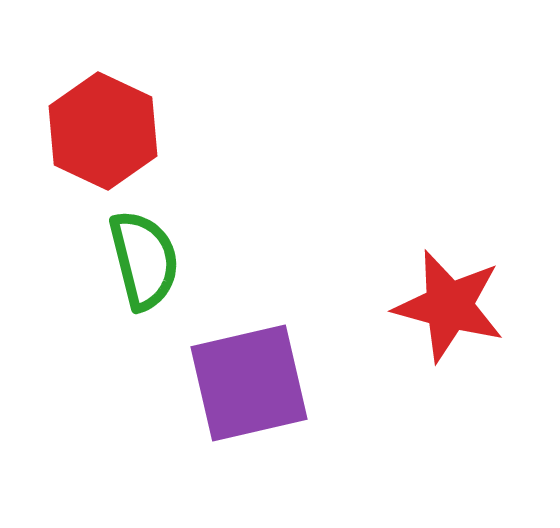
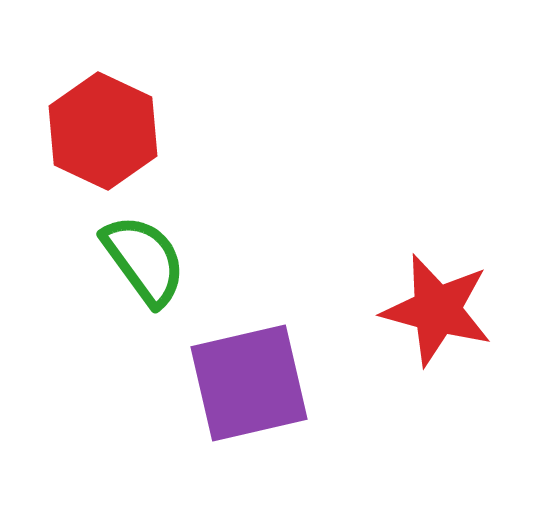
green semicircle: rotated 22 degrees counterclockwise
red star: moved 12 px left, 4 px down
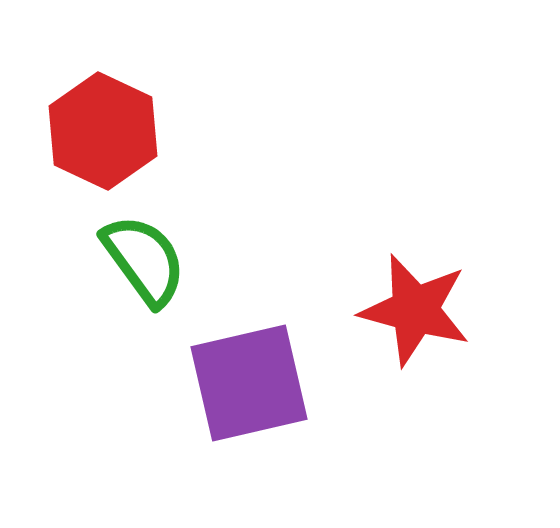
red star: moved 22 px left
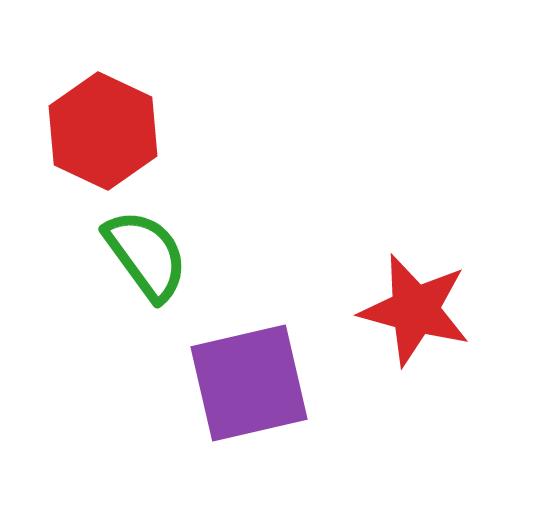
green semicircle: moved 2 px right, 5 px up
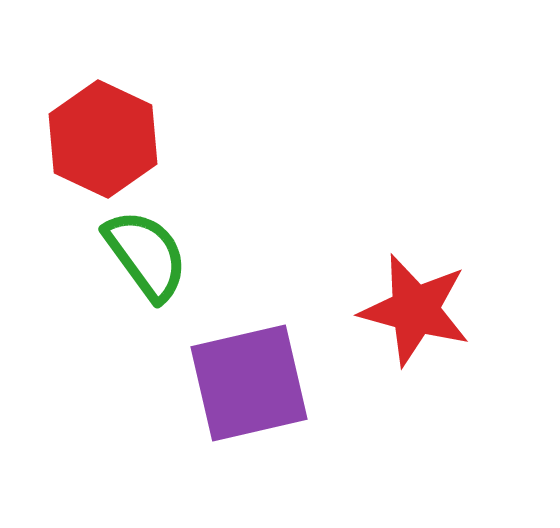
red hexagon: moved 8 px down
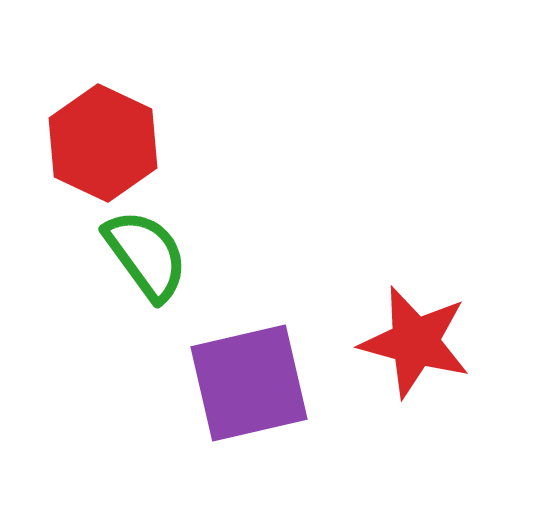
red hexagon: moved 4 px down
red star: moved 32 px down
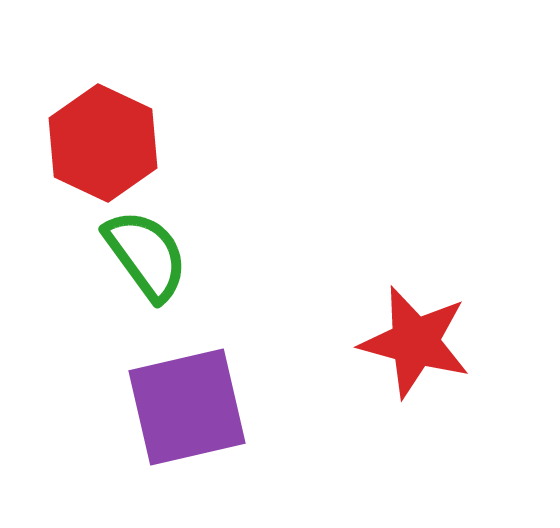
purple square: moved 62 px left, 24 px down
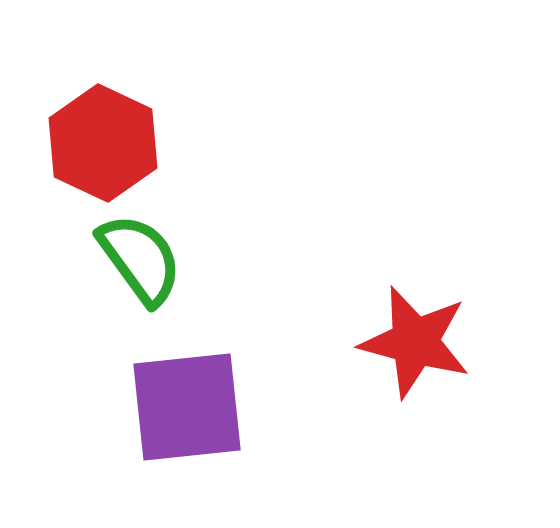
green semicircle: moved 6 px left, 4 px down
purple square: rotated 7 degrees clockwise
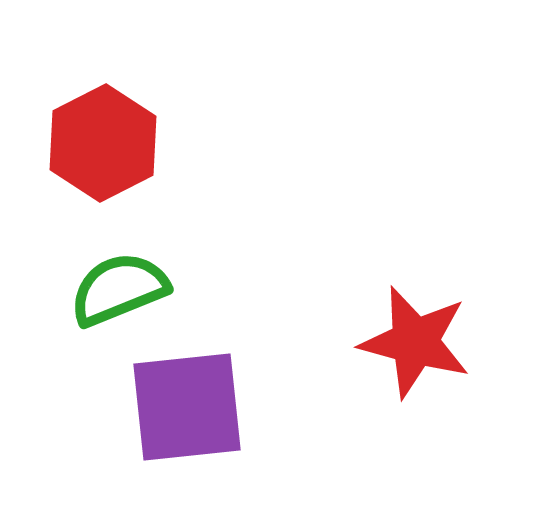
red hexagon: rotated 8 degrees clockwise
green semicircle: moved 21 px left, 30 px down; rotated 76 degrees counterclockwise
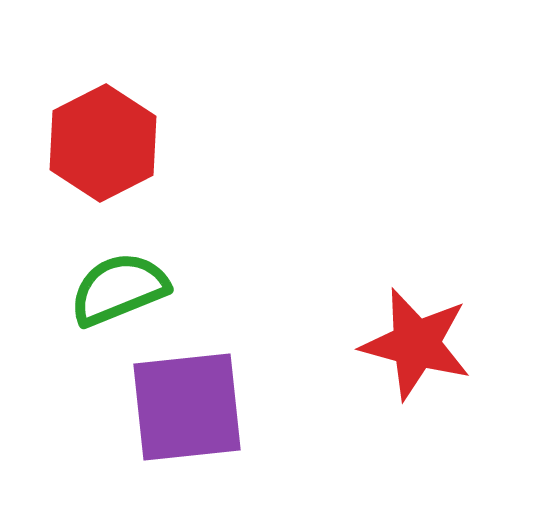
red star: moved 1 px right, 2 px down
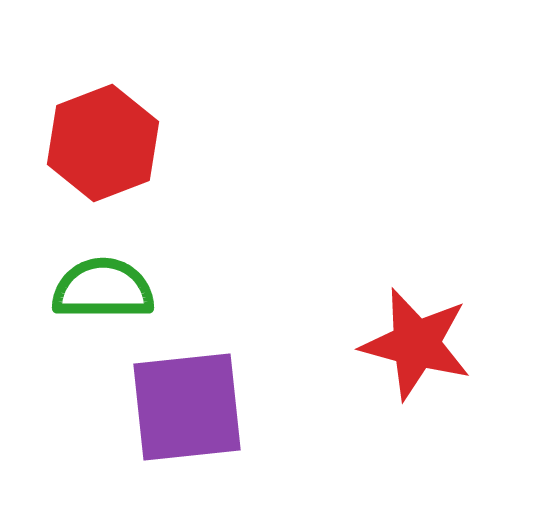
red hexagon: rotated 6 degrees clockwise
green semicircle: moved 16 px left; rotated 22 degrees clockwise
